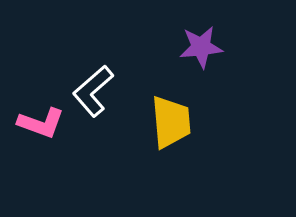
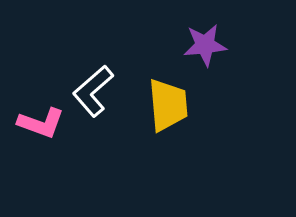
purple star: moved 4 px right, 2 px up
yellow trapezoid: moved 3 px left, 17 px up
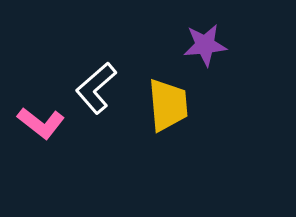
white L-shape: moved 3 px right, 3 px up
pink L-shape: rotated 18 degrees clockwise
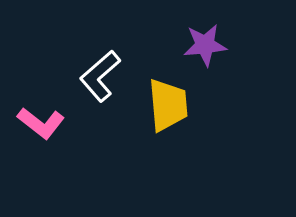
white L-shape: moved 4 px right, 12 px up
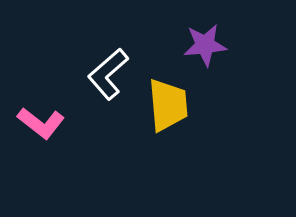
white L-shape: moved 8 px right, 2 px up
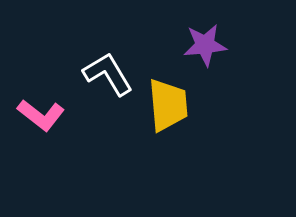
white L-shape: rotated 100 degrees clockwise
pink L-shape: moved 8 px up
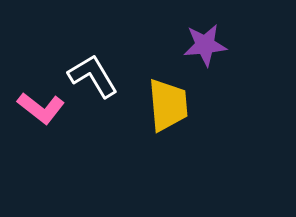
white L-shape: moved 15 px left, 2 px down
pink L-shape: moved 7 px up
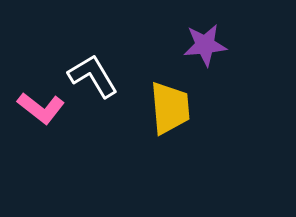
yellow trapezoid: moved 2 px right, 3 px down
